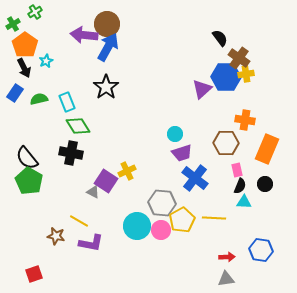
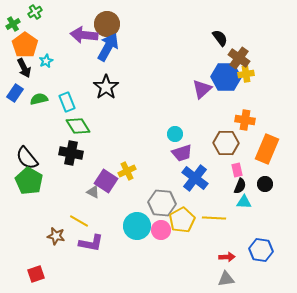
red square at (34, 274): moved 2 px right
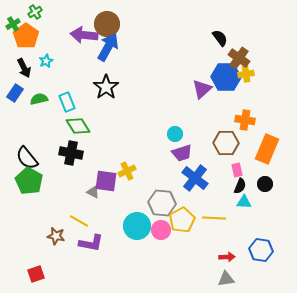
orange pentagon at (25, 45): moved 1 px right, 9 px up
purple square at (106, 181): rotated 25 degrees counterclockwise
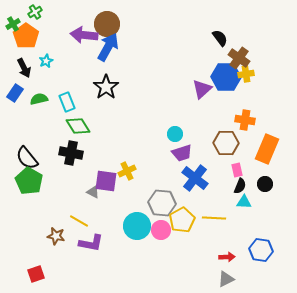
gray triangle at (226, 279): rotated 18 degrees counterclockwise
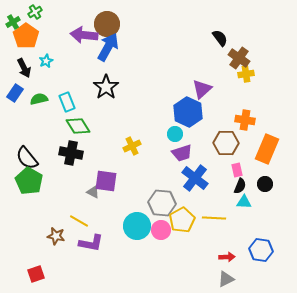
green cross at (13, 24): moved 2 px up
blue hexagon at (226, 77): moved 38 px left, 35 px down; rotated 24 degrees clockwise
yellow cross at (127, 171): moved 5 px right, 25 px up
